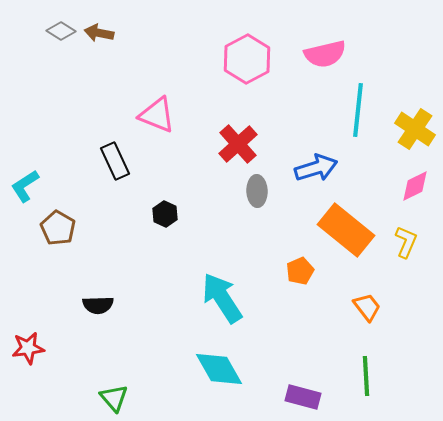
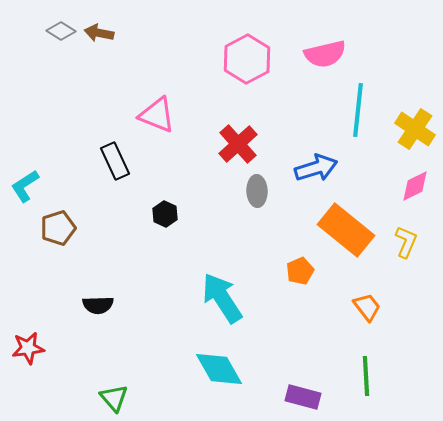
brown pentagon: rotated 24 degrees clockwise
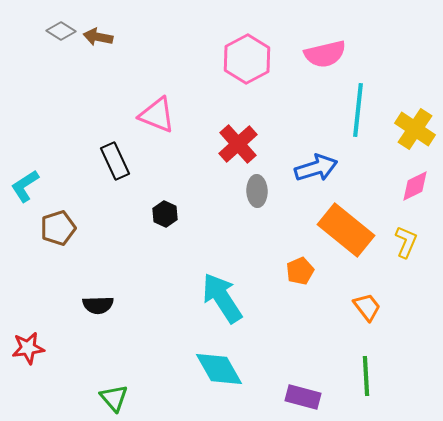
brown arrow: moved 1 px left, 4 px down
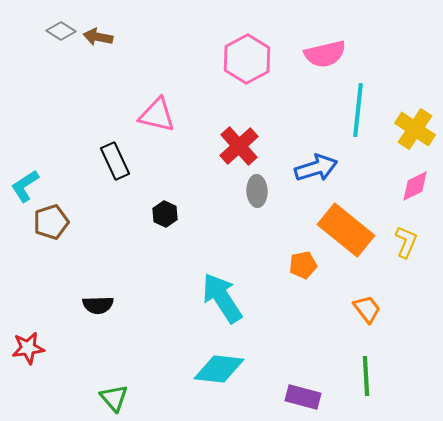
pink triangle: rotated 9 degrees counterclockwise
red cross: moved 1 px right, 2 px down
brown pentagon: moved 7 px left, 6 px up
orange pentagon: moved 3 px right, 6 px up; rotated 12 degrees clockwise
orange trapezoid: moved 2 px down
cyan diamond: rotated 54 degrees counterclockwise
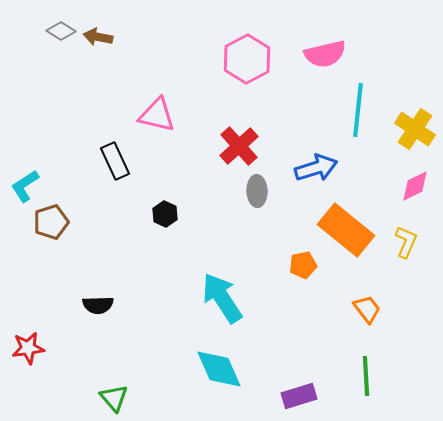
cyan diamond: rotated 60 degrees clockwise
purple rectangle: moved 4 px left, 1 px up; rotated 32 degrees counterclockwise
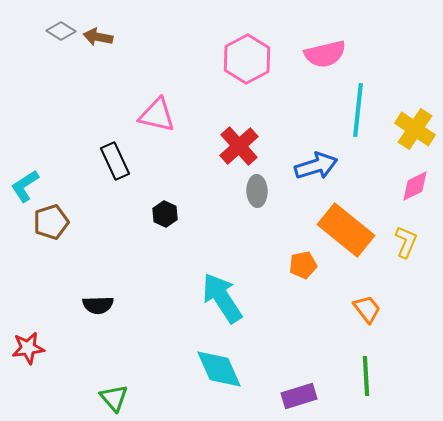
blue arrow: moved 2 px up
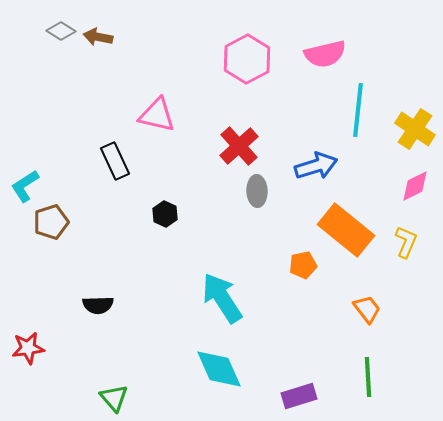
green line: moved 2 px right, 1 px down
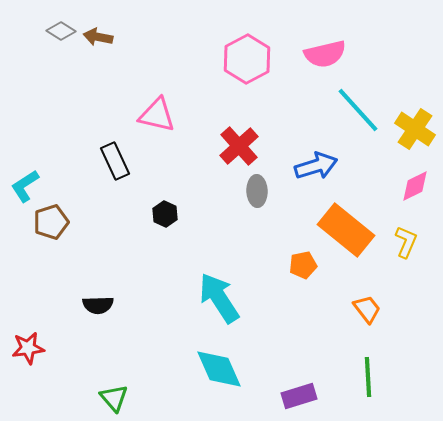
cyan line: rotated 48 degrees counterclockwise
cyan arrow: moved 3 px left
